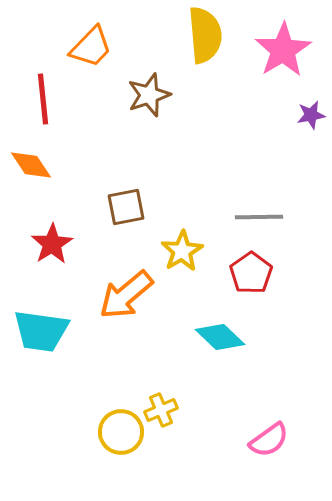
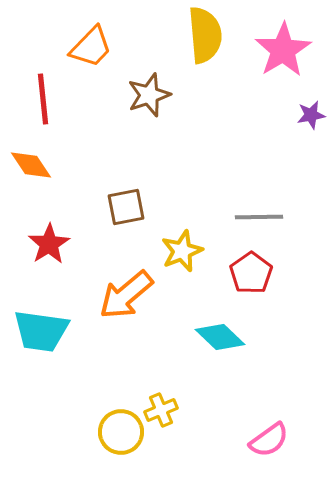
red star: moved 3 px left
yellow star: rotated 9 degrees clockwise
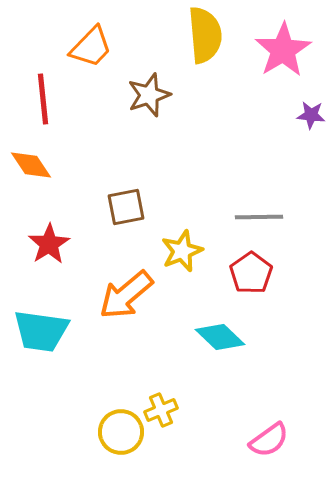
purple star: rotated 16 degrees clockwise
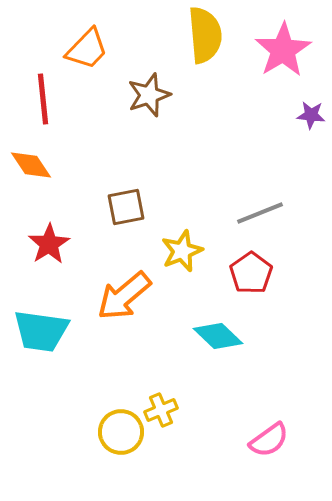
orange trapezoid: moved 4 px left, 2 px down
gray line: moved 1 px right, 4 px up; rotated 21 degrees counterclockwise
orange arrow: moved 2 px left, 1 px down
cyan diamond: moved 2 px left, 1 px up
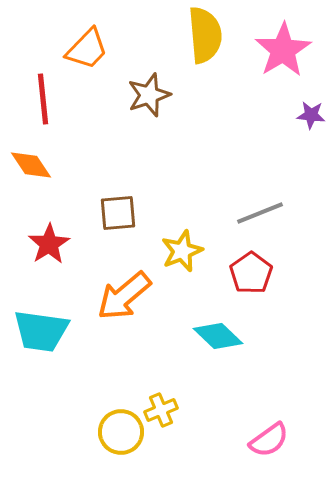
brown square: moved 8 px left, 6 px down; rotated 6 degrees clockwise
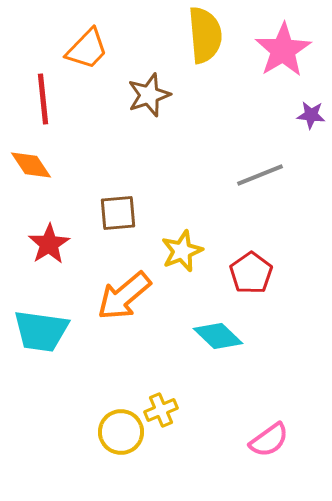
gray line: moved 38 px up
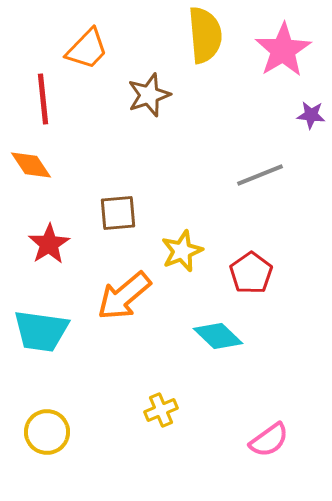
yellow circle: moved 74 px left
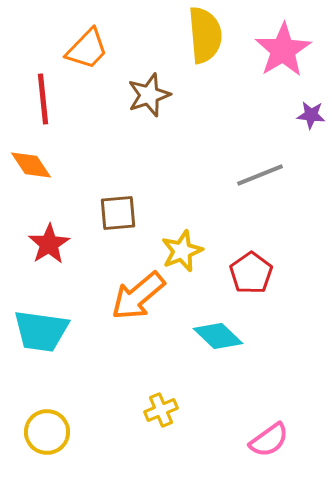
orange arrow: moved 14 px right
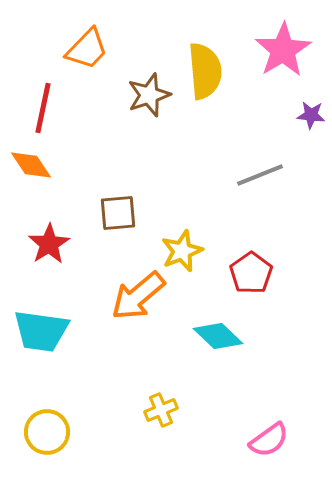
yellow semicircle: moved 36 px down
red line: moved 9 px down; rotated 18 degrees clockwise
